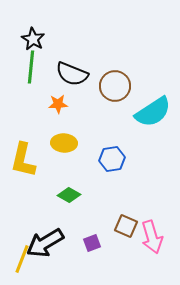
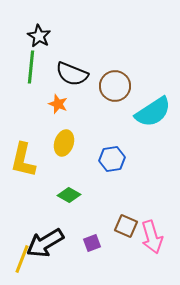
black star: moved 6 px right, 3 px up
orange star: rotated 24 degrees clockwise
yellow ellipse: rotated 75 degrees counterclockwise
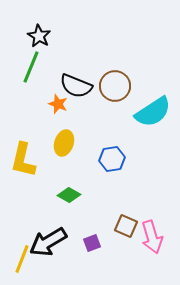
green line: rotated 16 degrees clockwise
black semicircle: moved 4 px right, 12 px down
black arrow: moved 3 px right, 1 px up
